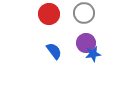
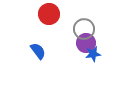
gray circle: moved 16 px down
blue semicircle: moved 16 px left
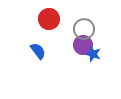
red circle: moved 5 px down
purple circle: moved 3 px left, 2 px down
blue star: rotated 28 degrees clockwise
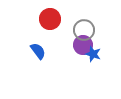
red circle: moved 1 px right
gray circle: moved 1 px down
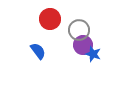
gray circle: moved 5 px left
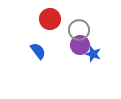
purple circle: moved 3 px left
